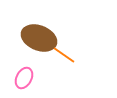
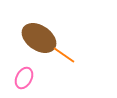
brown ellipse: rotated 12 degrees clockwise
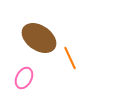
orange line: moved 6 px right, 3 px down; rotated 30 degrees clockwise
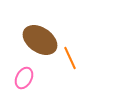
brown ellipse: moved 1 px right, 2 px down
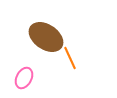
brown ellipse: moved 6 px right, 3 px up
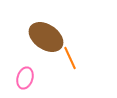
pink ellipse: moved 1 px right; rotated 10 degrees counterclockwise
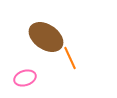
pink ellipse: rotated 55 degrees clockwise
